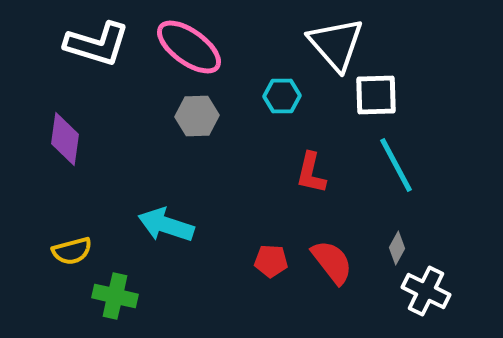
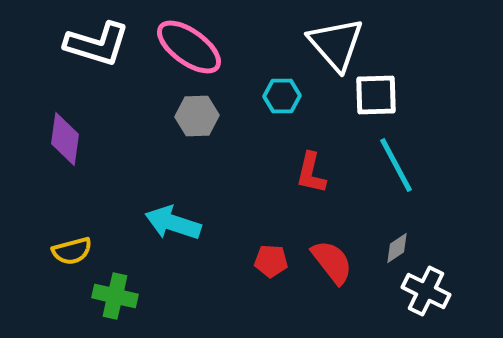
cyan arrow: moved 7 px right, 2 px up
gray diamond: rotated 28 degrees clockwise
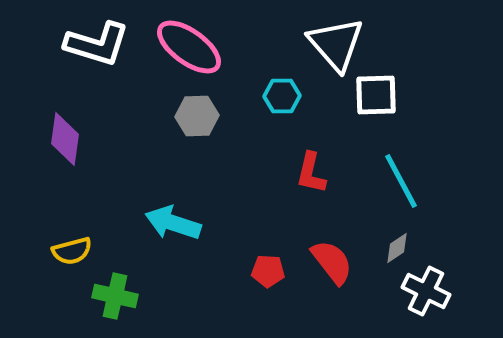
cyan line: moved 5 px right, 16 px down
red pentagon: moved 3 px left, 10 px down
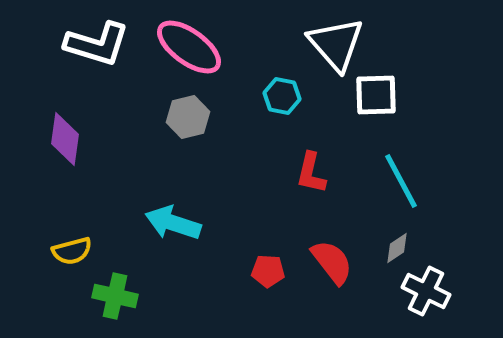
cyan hexagon: rotated 12 degrees clockwise
gray hexagon: moved 9 px left, 1 px down; rotated 12 degrees counterclockwise
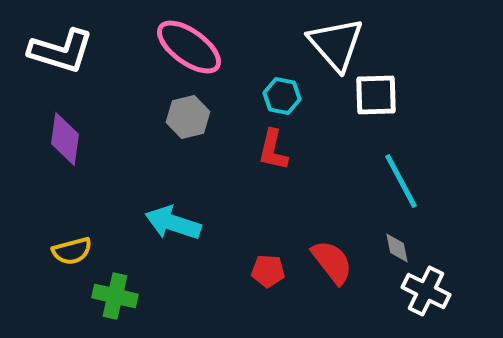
white L-shape: moved 36 px left, 7 px down
red L-shape: moved 38 px left, 23 px up
gray diamond: rotated 68 degrees counterclockwise
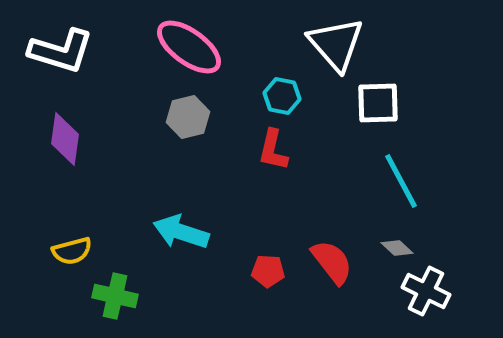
white square: moved 2 px right, 8 px down
cyan arrow: moved 8 px right, 9 px down
gray diamond: rotated 36 degrees counterclockwise
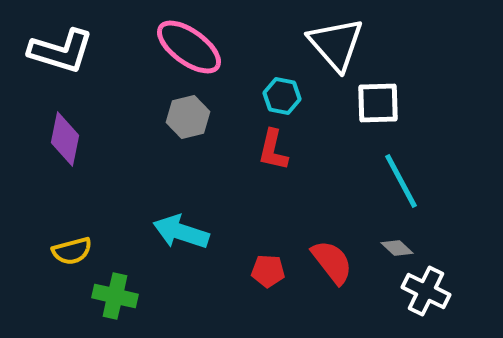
purple diamond: rotated 4 degrees clockwise
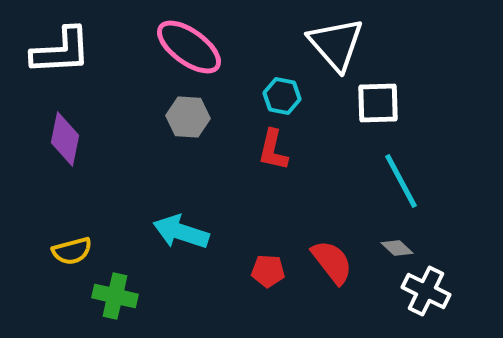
white L-shape: rotated 20 degrees counterclockwise
gray hexagon: rotated 18 degrees clockwise
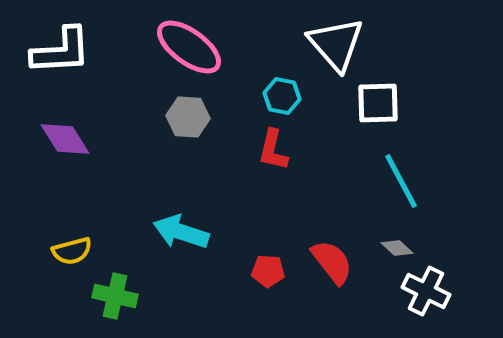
purple diamond: rotated 44 degrees counterclockwise
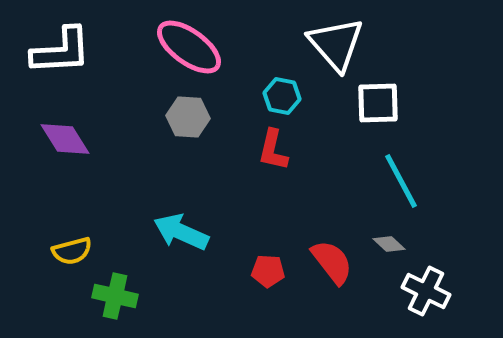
cyan arrow: rotated 6 degrees clockwise
gray diamond: moved 8 px left, 4 px up
